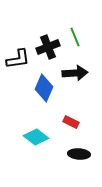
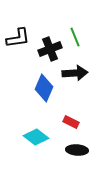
black cross: moved 2 px right, 2 px down
black L-shape: moved 21 px up
black ellipse: moved 2 px left, 4 px up
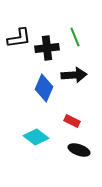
black L-shape: moved 1 px right
black cross: moved 3 px left, 1 px up; rotated 15 degrees clockwise
black arrow: moved 1 px left, 2 px down
red rectangle: moved 1 px right, 1 px up
black ellipse: moved 2 px right; rotated 15 degrees clockwise
